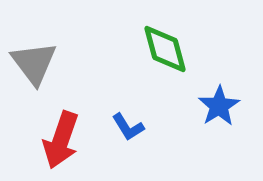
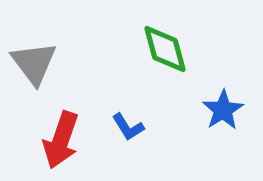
blue star: moved 4 px right, 4 px down
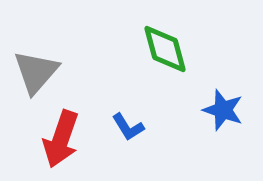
gray triangle: moved 2 px right, 9 px down; rotated 18 degrees clockwise
blue star: rotated 21 degrees counterclockwise
red arrow: moved 1 px up
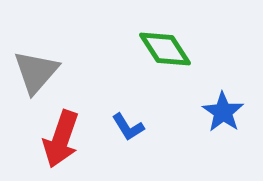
green diamond: rotated 18 degrees counterclockwise
blue star: moved 2 px down; rotated 15 degrees clockwise
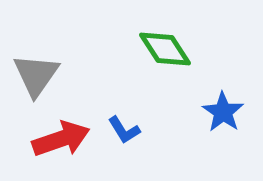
gray triangle: moved 3 px down; rotated 6 degrees counterclockwise
blue L-shape: moved 4 px left, 3 px down
red arrow: rotated 128 degrees counterclockwise
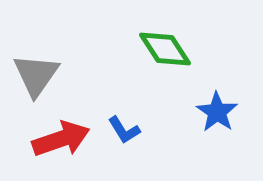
blue star: moved 6 px left
